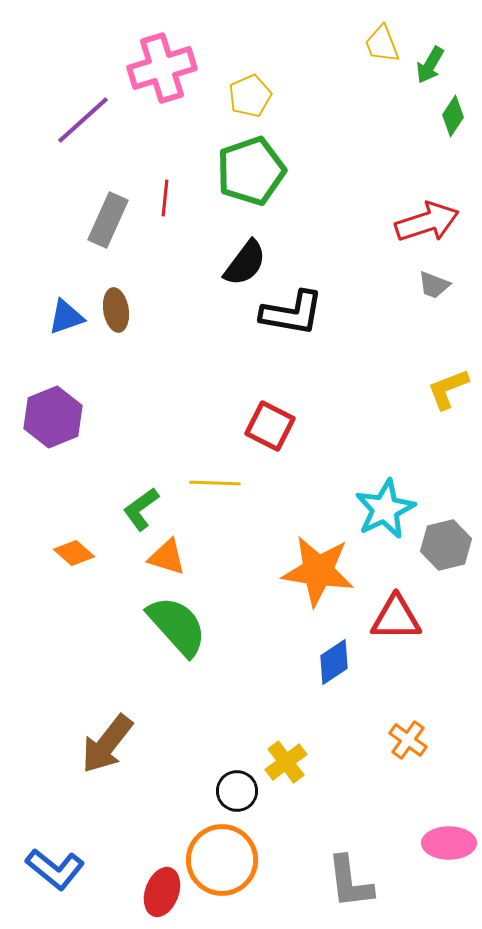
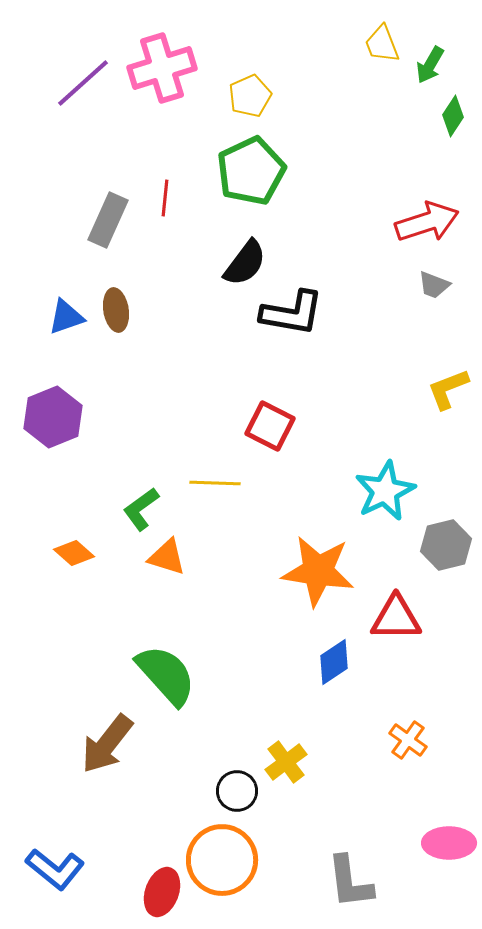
purple line: moved 37 px up
green pentagon: rotated 6 degrees counterclockwise
cyan star: moved 18 px up
green semicircle: moved 11 px left, 49 px down
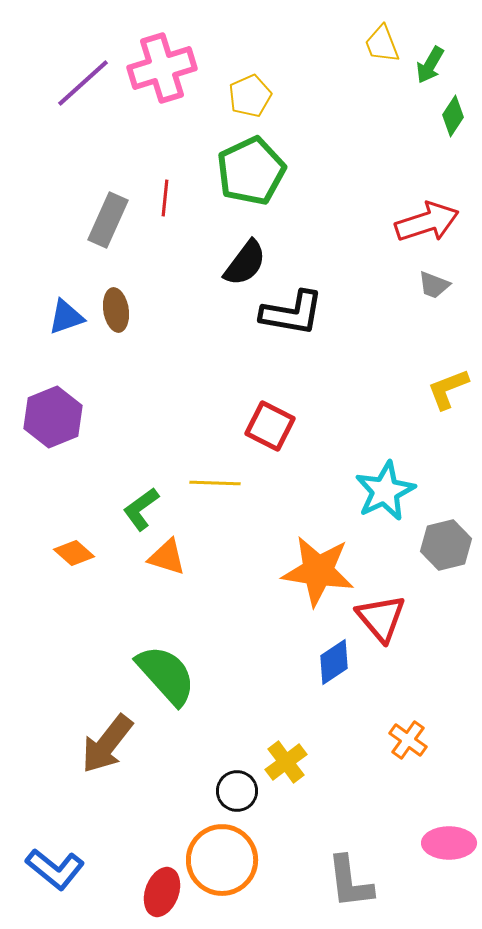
red triangle: moved 15 px left; rotated 50 degrees clockwise
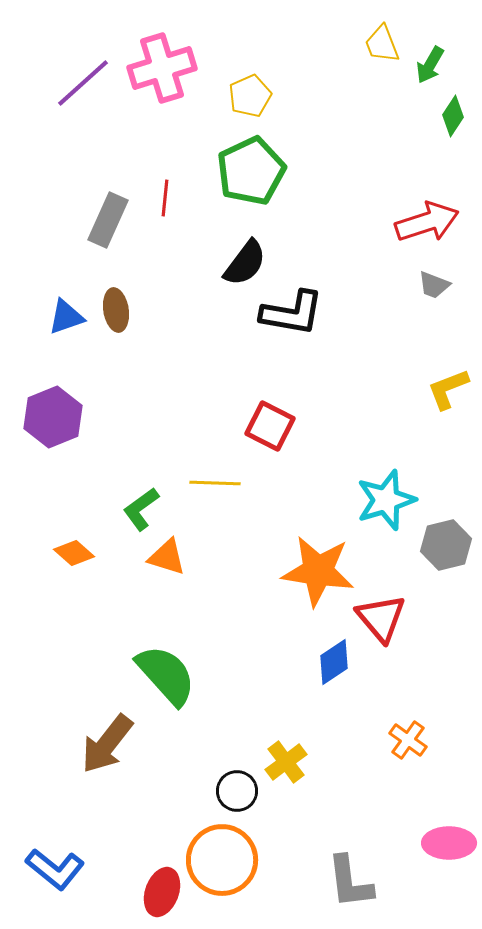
cyan star: moved 1 px right, 9 px down; rotated 8 degrees clockwise
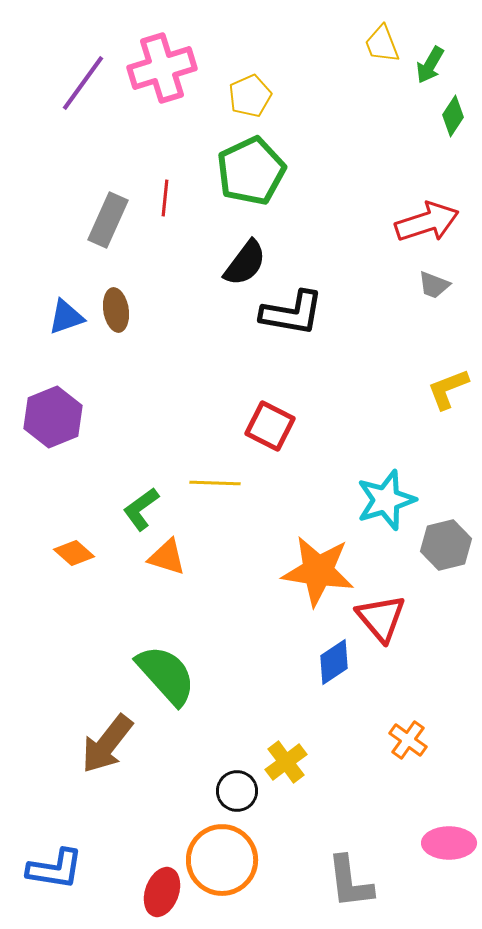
purple line: rotated 12 degrees counterclockwise
blue L-shape: rotated 30 degrees counterclockwise
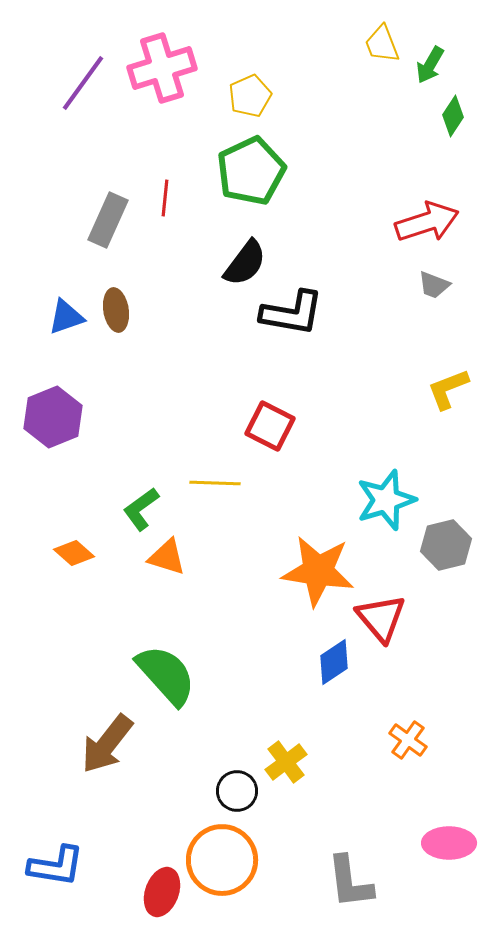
blue L-shape: moved 1 px right, 3 px up
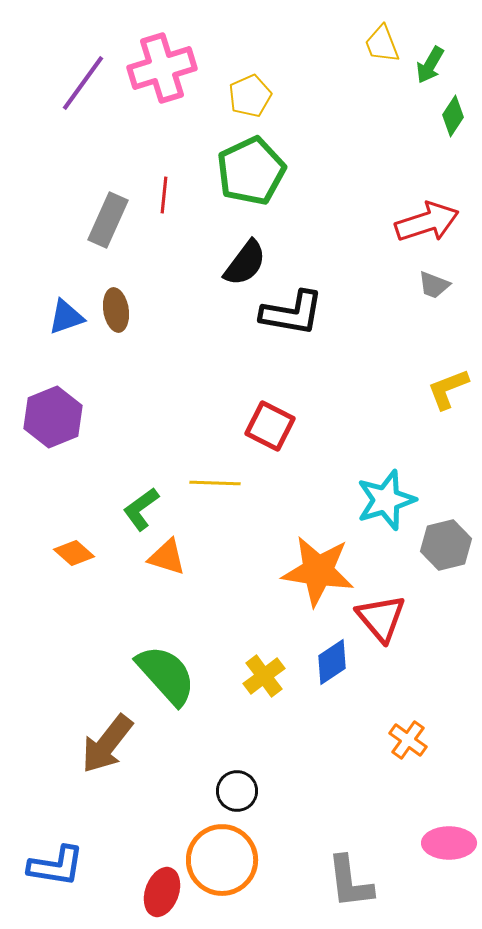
red line: moved 1 px left, 3 px up
blue diamond: moved 2 px left
yellow cross: moved 22 px left, 86 px up
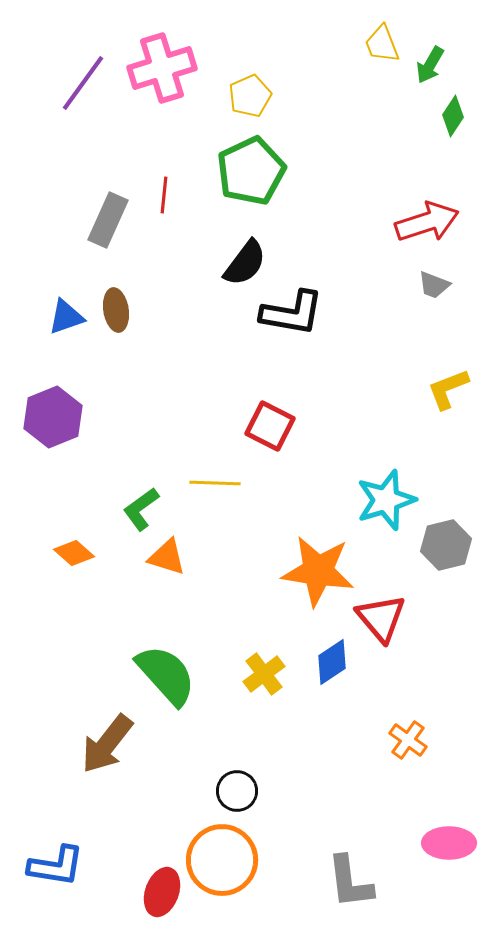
yellow cross: moved 2 px up
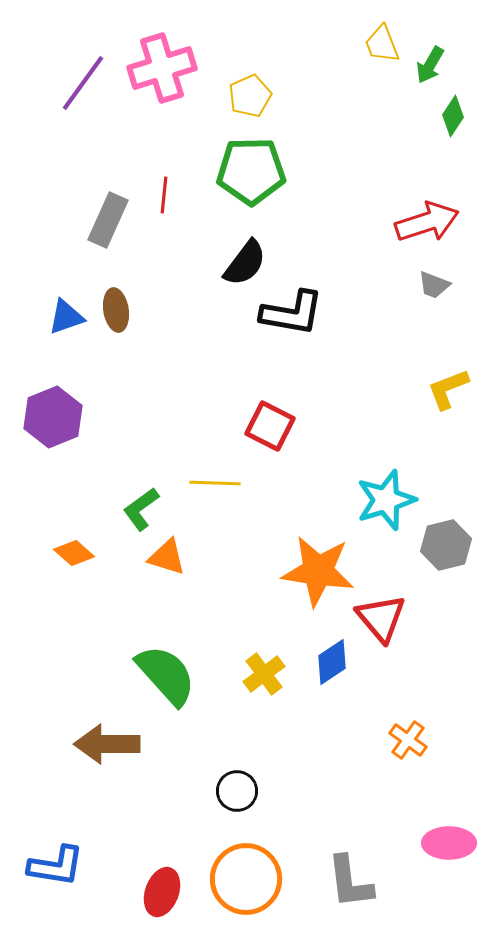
green pentagon: rotated 24 degrees clockwise
brown arrow: rotated 52 degrees clockwise
orange circle: moved 24 px right, 19 px down
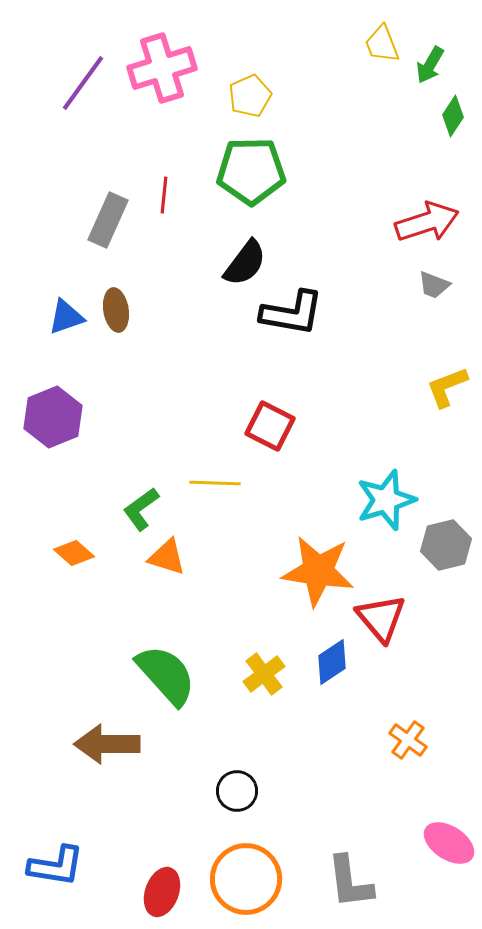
yellow L-shape: moved 1 px left, 2 px up
pink ellipse: rotated 33 degrees clockwise
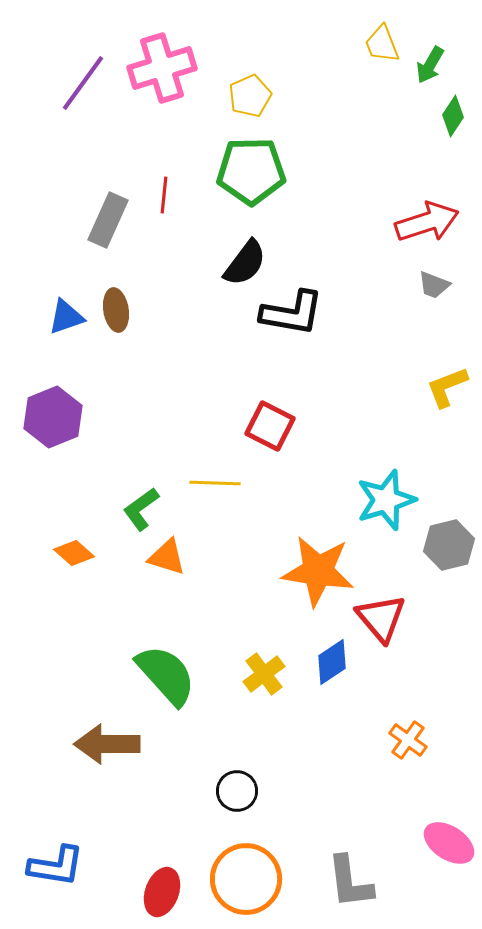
gray hexagon: moved 3 px right
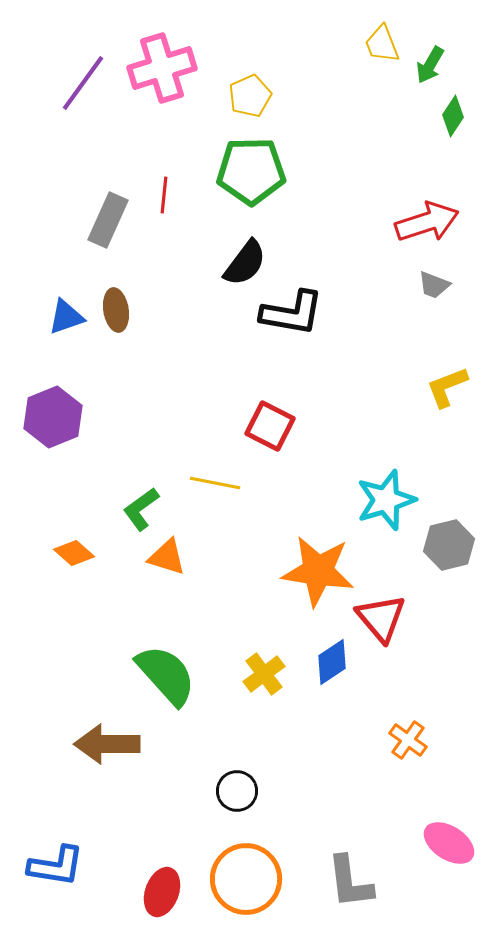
yellow line: rotated 9 degrees clockwise
